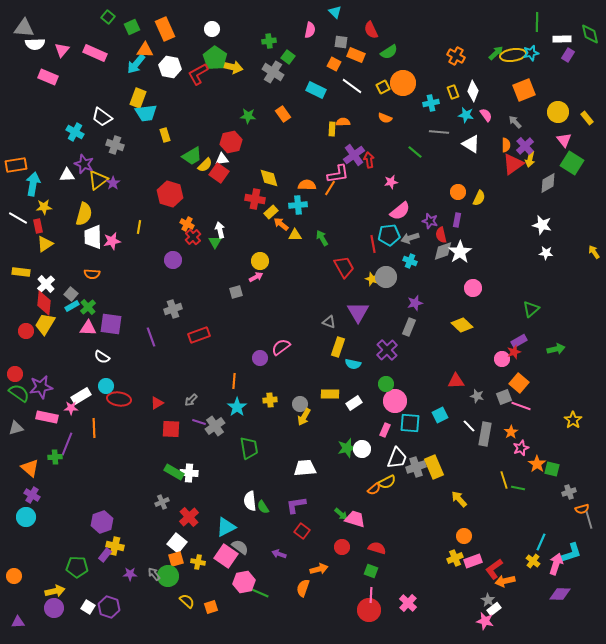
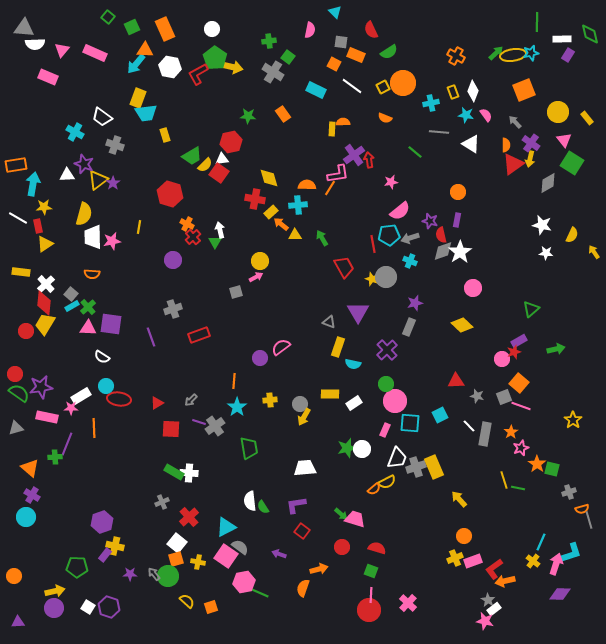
purple cross at (525, 146): moved 6 px right, 3 px up; rotated 12 degrees counterclockwise
yellow semicircle at (479, 198): moved 93 px right, 37 px down
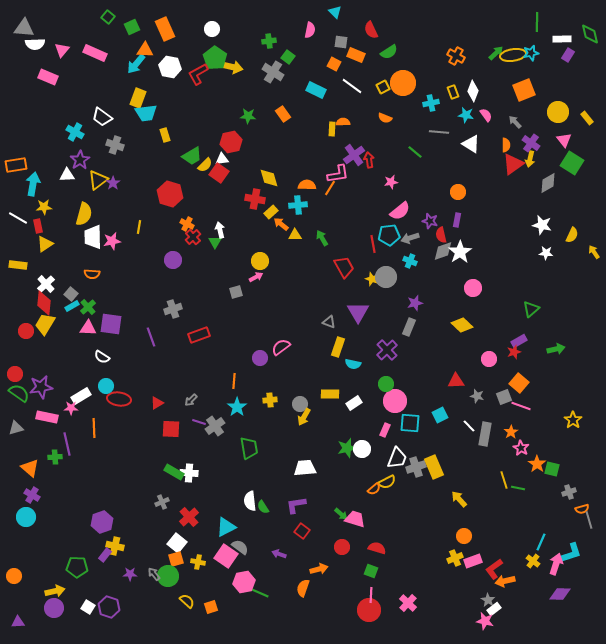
purple star at (84, 164): moved 4 px left, 4 px up; rotated 18 degrees clockwise
yellow rectangle at (21, 272): moved 3 px left, 7 px up
pink circle at (502, 359): moved 13 px left
purple line at (67, 444): rotated 35 degrees counterclockwise
pink star at (521, 448): rotated 21 degrees counterclockwise
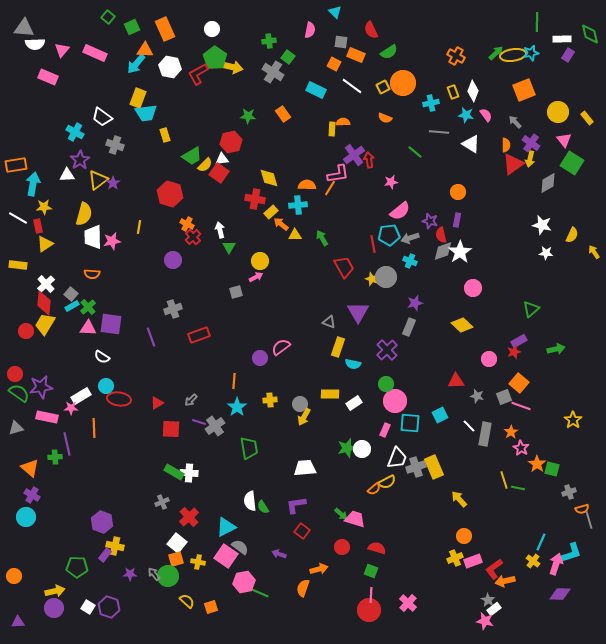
green triangle at (215, 242): moved 14 px right, 5 px down
purple hexagon at (102, 522): rotated 20 degrees counterclockwise
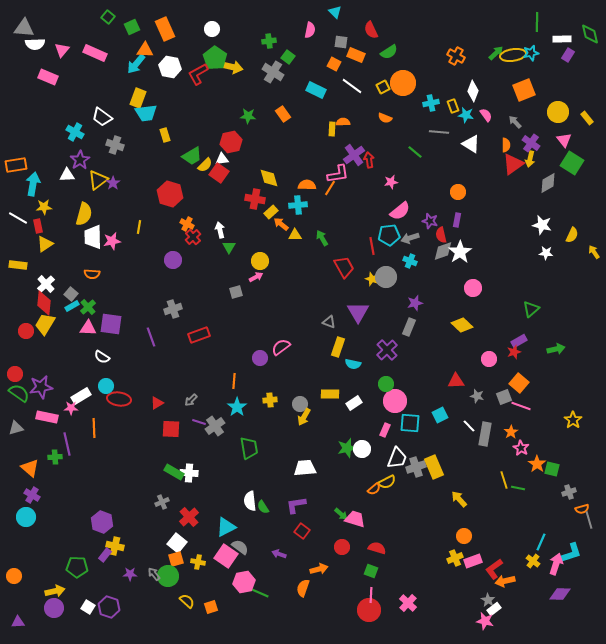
yellow rectangle at (453, 92): moved 14 px down
red line at (373, 244): moved 1 px left, 2 px down
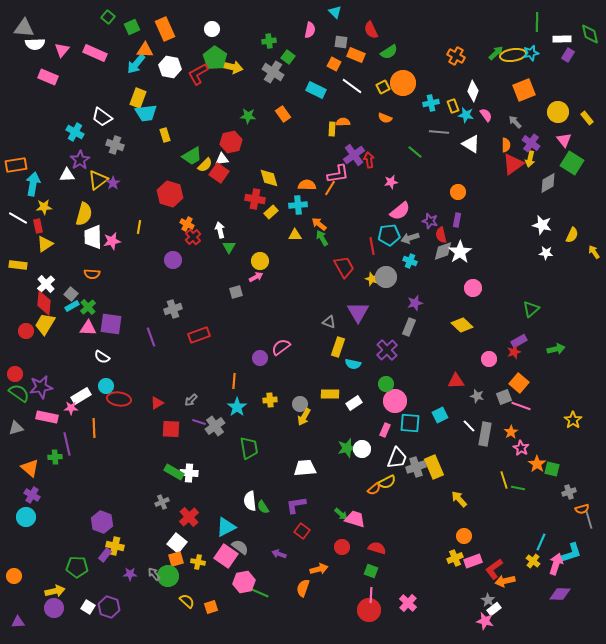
orange arrow at (281, 224): moved 38 px right
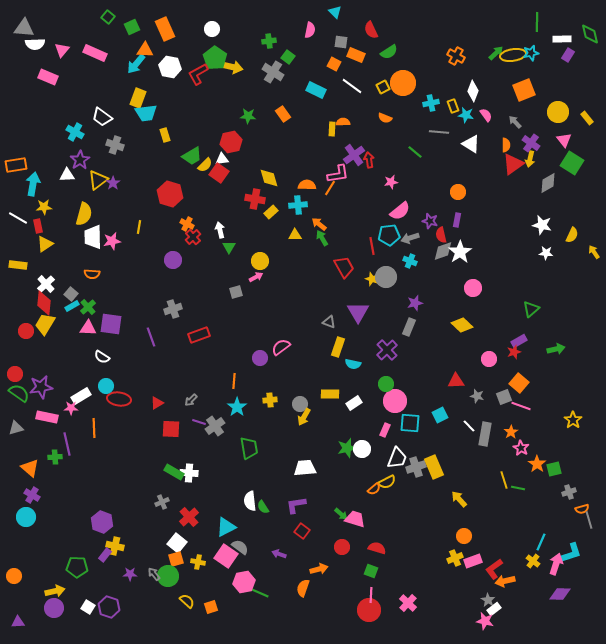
green square at (552, 469): moved 2 px right; rotated 28 degrees counterclockwise
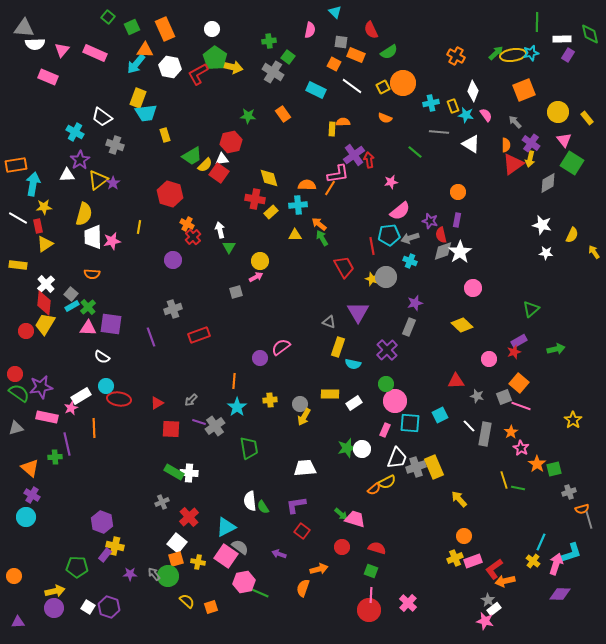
pink star at (71, 408): rotated 24 degrees counterclockwise
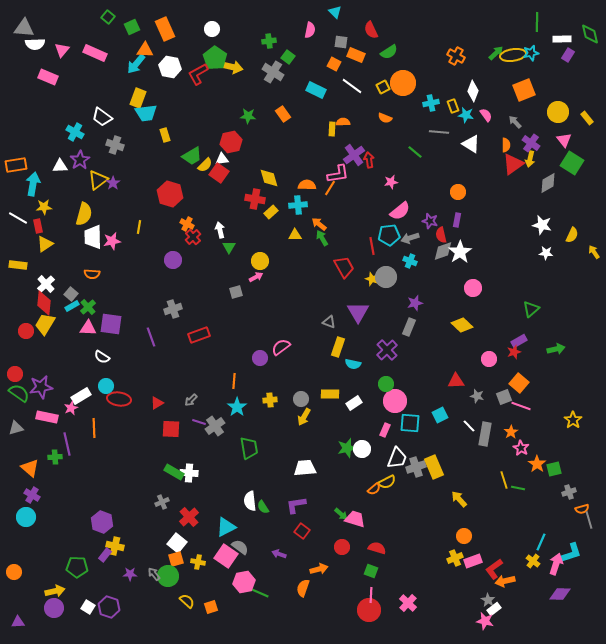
white triangle at (67, 175): moved 7 px left, 9 px up
gray circle at (300, 404): moved 1 px right, 5 px up
orange circle at (14, 576): moved 4 px up
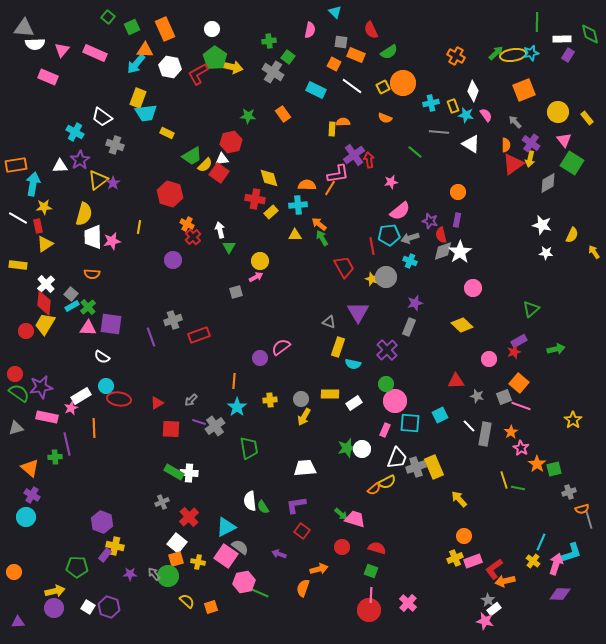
yellow rectangle at (165, 135): moved 2 px right, 2 px up; rotated 48 degrees counterclockwise
gray cross at (173, 309): moved 11 px down
